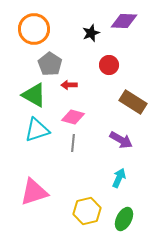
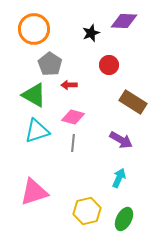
cyan triangle: moved 1 px down
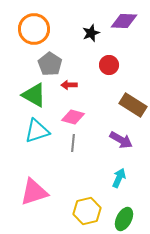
brown rectangle: moved 3 px down
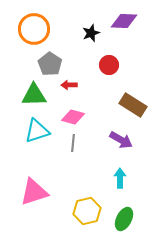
green triangle: rotated 32 degrees counterclockwise
cyan arrow: moved 1 px right; rotated 24 degrees counterclockwise
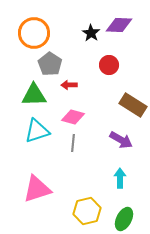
purple diamond: moved 5 px left, 4 px down
orange circle: moved 4 px down
black star: rotated 18 degrees counterclockwise
pink triangle: moved 3 px right, 3 px up
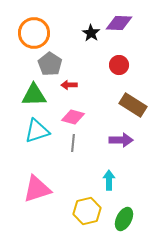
purple diamond: moved 2 px up
red circle: moved 10 px right
purple arrow: rotated 30 degrees counterclockwise
cyan arrow: moved 11 px left, 2 px down
